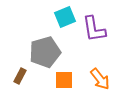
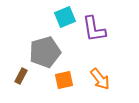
brown rectangle: moved 1 px right
orange square: rotated 12 degrees counterclockwise
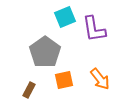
gray pentagon: rotated 20 degrees counterclockwise
brown rectangle: moved 8 px right, 14 px down
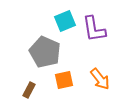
cyan square: moved 4 px down
gray pentagon: rotated 12 degrees counterclockwise
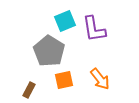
gray pentagon: moved 4 px right, 1 px up; rotated 8 degrees clockwise
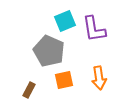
gray pentagon: rotated 8 degrees counterclockwise
orange arrow: moved 1 px left, 1 px up; rotated 30 degrees clockwise
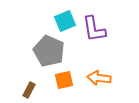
orange arrow: rotated 105 degrees clockwise
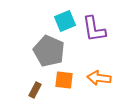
orange square: rotated 18 degrees clockwise
brown rectangle: moved 6 px right
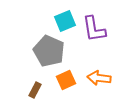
orange square: moved 2 px right; rotated 30 degrees counterclockwise
